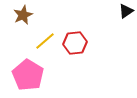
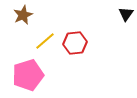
black triangle: moved 3 px down; rotated 21 degrees counterclockwise
pink pentagon: rotated 24 degrees clockwise
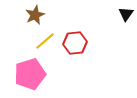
brown star: moved 12 px right
pink pentagon: moved 2 px right, 1 px up
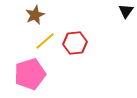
black triangle: moved 3 px up
